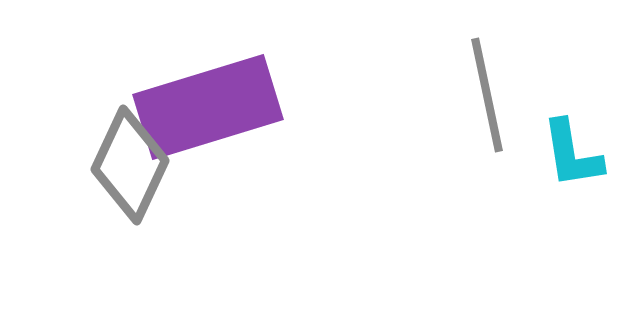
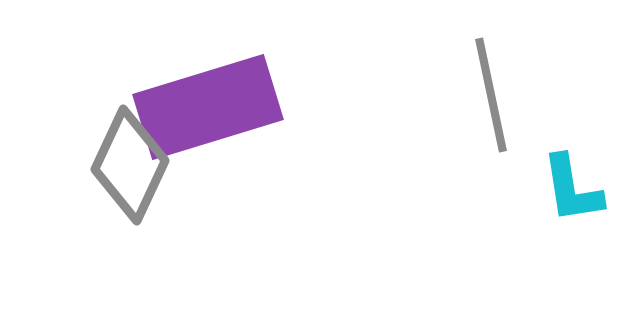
gray line: moved 4 px right
cyan L-shape: moved 35 px down
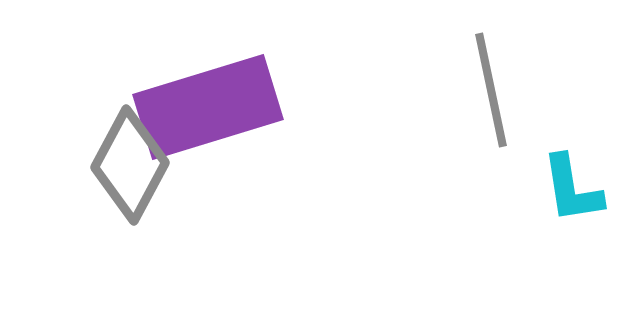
gray line: moved 5 px up
gray diamond: rotated 3 degrees clockwise
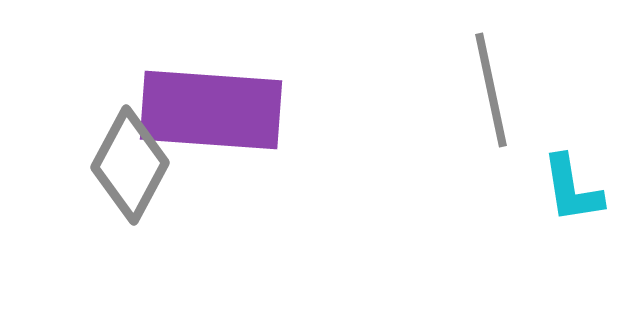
purple rectangle: moved 3 px right, 3 px down; rotated 21 degrees clockwise
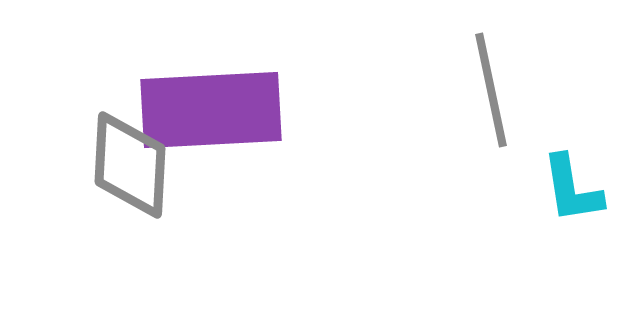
purple rectangle: rotated 7 degrees counterclockwise
gray diamond: rotated 25 degrees counterclockwise
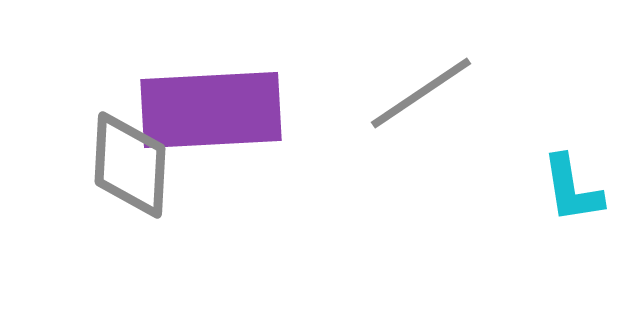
gray line: moved 70 px left, 3 px down; rotated 68 degrees clockwise
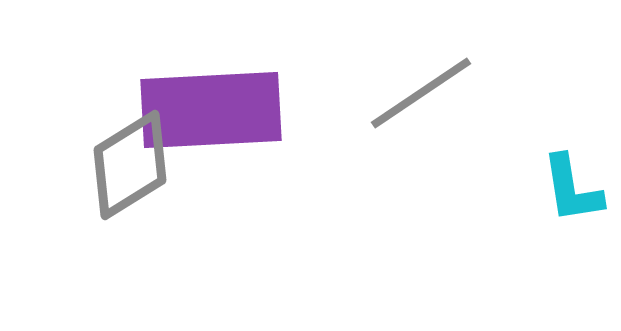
gray diamond: rotated 55 degrees clockwise
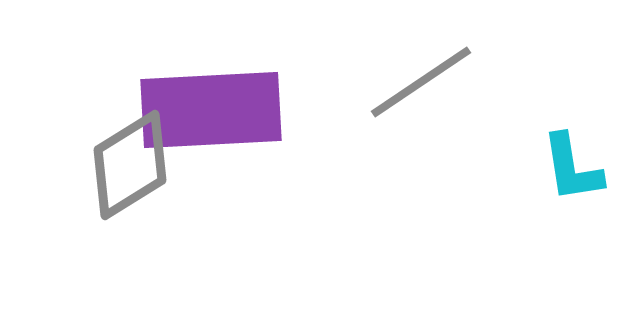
gray line: moved 11 px up
cyan L-shape: moved 21 px up
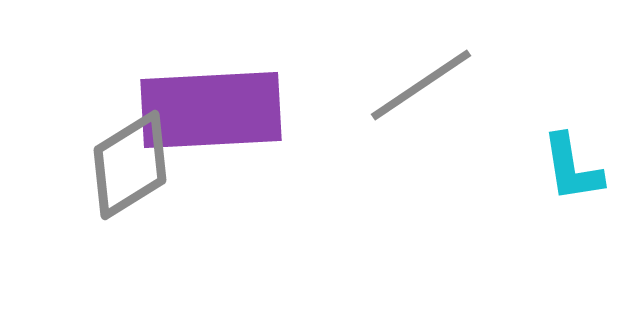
gray line: moved 3 px down
